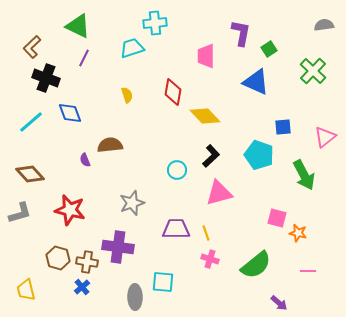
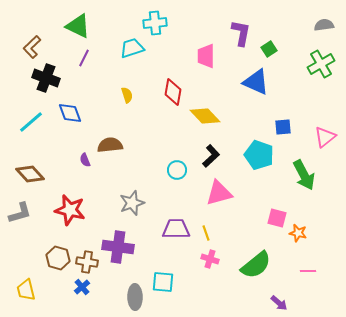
green cross at (313, 71): moved 8 px right, 7 px up; rotated 16 degrees clockwise
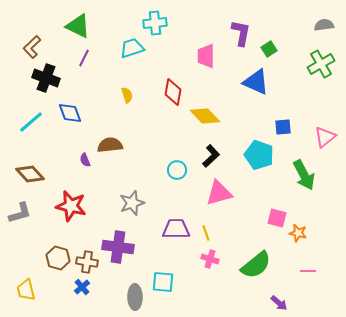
red star at (70, 210): moved 1 px right, 4 px up
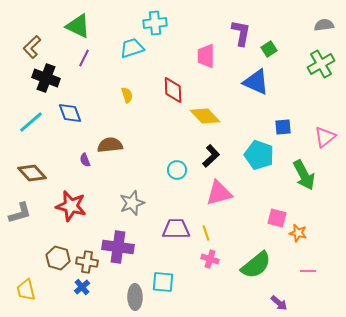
red diamond at (173, 92): moved 2 px up; rotated 12 degrees counterclockwise
brown diamond at (30, 174): moved 2 px right, 1 px up
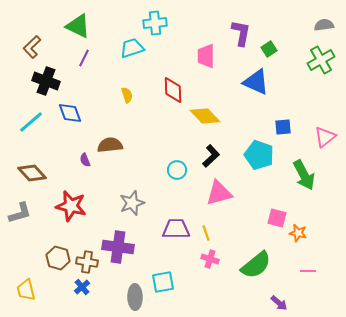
green cross at (321, 64): moved 4 px up
black cross at (46, 78): moved 3 px down
cyan square at (163, 282): rotated 15 degrees counterclockwise
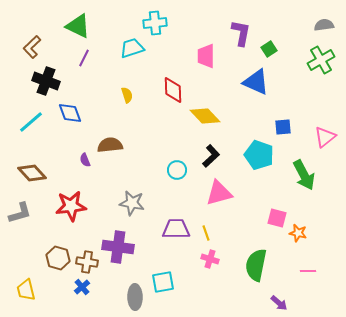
gray star at (132, 203): rotated 30 degrees clockwise
red star at (71, 206): rotated 20 degrees counterclockwise
green semicircle at (256, 265): rotated 140 degrees clockwise
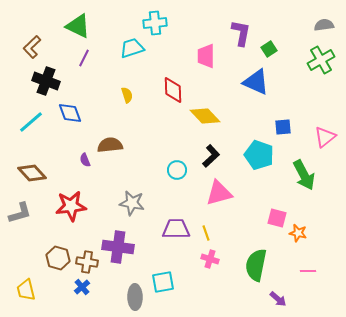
purple arrow at (279, 303): moved 1 px left, 4 px up
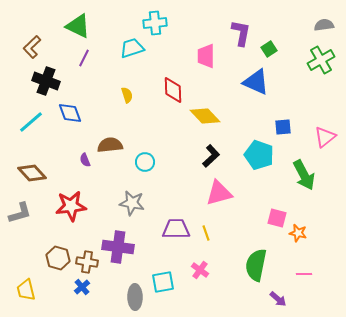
cyan circle at (177, 170): moved 32 px left, 8 px up
pink cross at (210, 259): moved 10 px left, 11 px down; rotated 18 degrees clockwise
pink line at (308, 271): moved 4 px left, 3 px down
